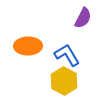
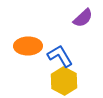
purple semicircle: rotated 20 degrees clockwise
blue L-shape: moved 7 px left, 1 px down
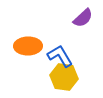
yellow hexagon: moved 4 px up; rotated 20 degrees counterclockwise
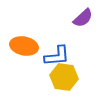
orange ellipse: moved 4 px left; rotated 12 degrees clockwise
blue L-shape: moved 3 px left; rotated 116 degrees clockwise
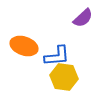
orange ellipse: rotated 8 degrees clockwise
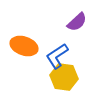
purple semicircle: moved 6 px left, 4 px down
blue L-shape: rotated 152 degrees clockwise
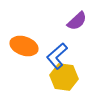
purple semicircle: moved 1 px up
blue L-shape: rotated 8 degrees counterclockwise
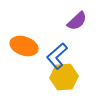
yellow hexagon: rotated 12 degrees counterclockwise
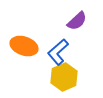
blue L-shape: moved 1 px right, 4 px up
yellow hexagon: rotated 20 degrees counterclockwise
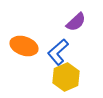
purple semicircle: moved 1 px left, 1 px down
yellow hexagon: moved 2 px right
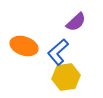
yellow hexagon: rotated 16 degrees clockwise
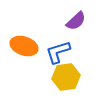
purple semicircle: moved 1 px up
blue L-shape: rotated 24 degrees clockwise
